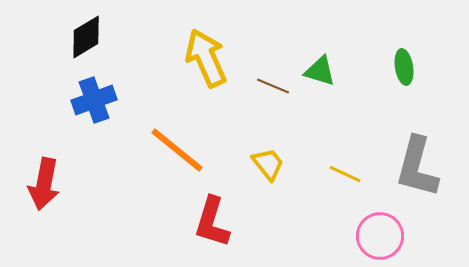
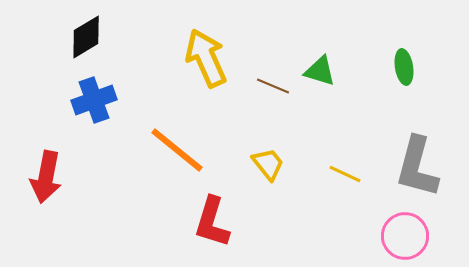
red arrow: moved 2 px right, 7 px up
pink circle: moved 25 px right
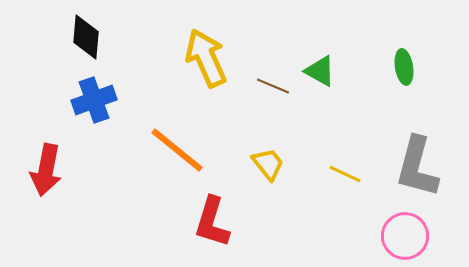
black diamond: rotated 54 degrees counterclockwise
green triangle: rotated 12 degrees clockwise
red arrow: moved 7 px up
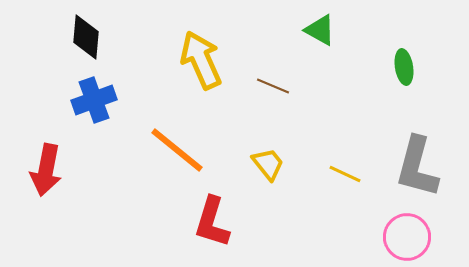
yellow arrow: moved 5 px left, 2 px down
green triangle: moved 41 px up
pink circle: moved 2 px right, 1 px down
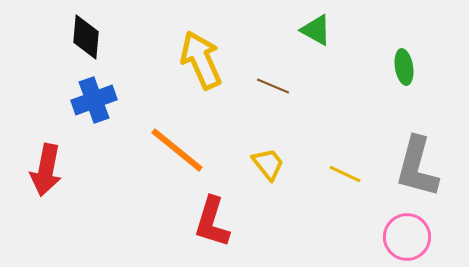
green triangle: moved 4 px left
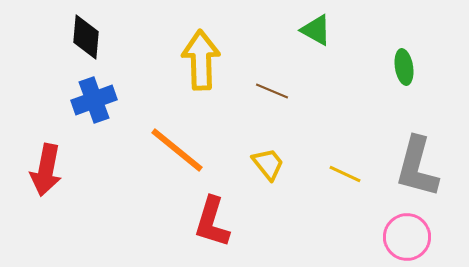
yellow arrow: rotated 22 degrees clockwise
brown line: moved 1 px left, 5 px down
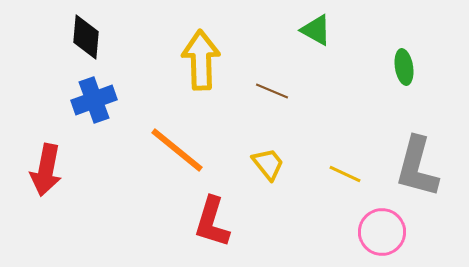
pink circle: moved 25 px left, 5 px up
